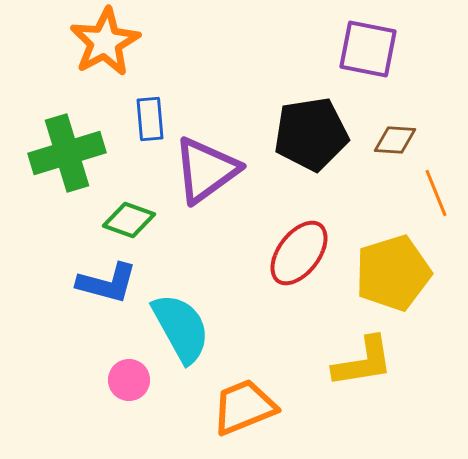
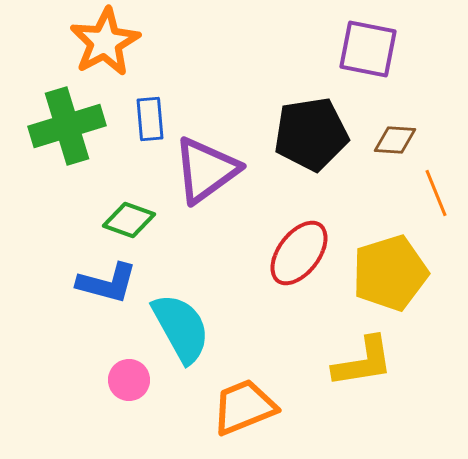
green cross: moved 27 px up
yellow pentagon: moved 3 px left
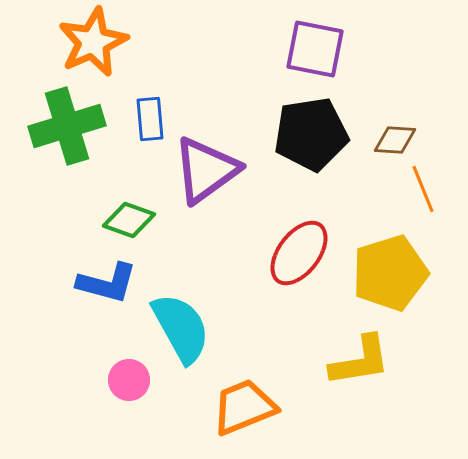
orange star: moved 12 px left; rotated 4 degrees clockwise
purple square: moved 53 px left
orange line: moved 13 px left, 4 px up
yellow L-shape: moved 3 px left, 1 px up
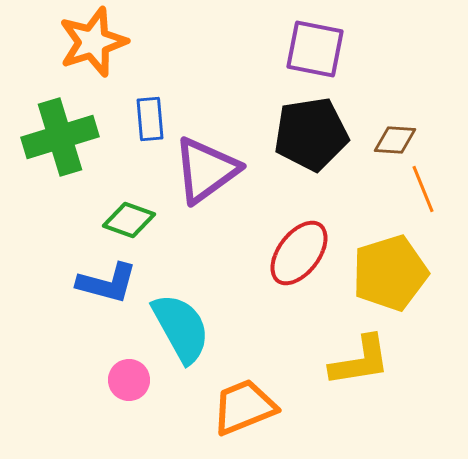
orange star: rotated 6 degrees clockwise
green cross: moved 7 px left, 11 px down
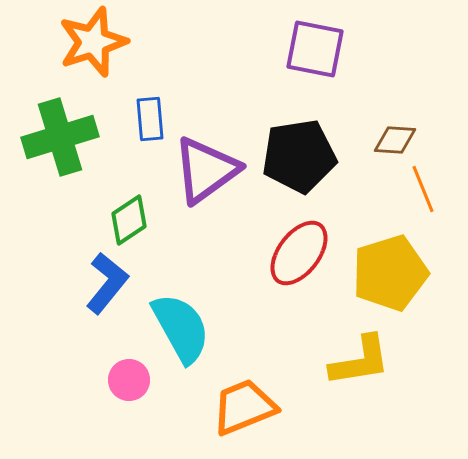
black pentagon: moved 12 px left, 22 px down
green diamond: rotated 54 degrees counterclockwise
blue L-shape: rotated 66 degrees counterclockwise
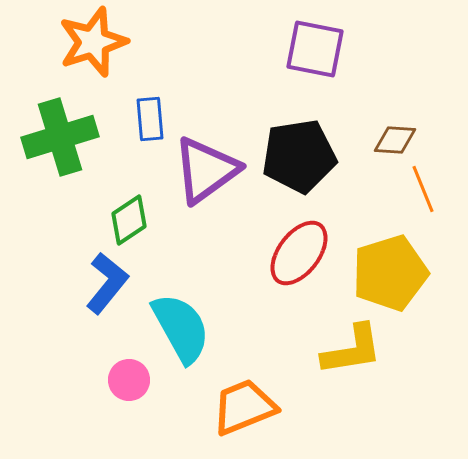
yellow L-shape: moved 8 px left, 11 px up
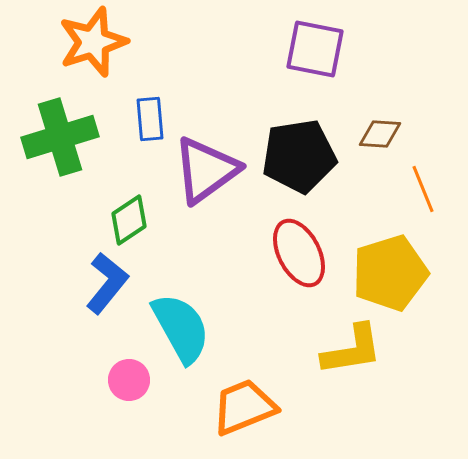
brown diamond: moved 15 px left, 6 px up
red ellipse: rotated 64 degrees counterclockwise
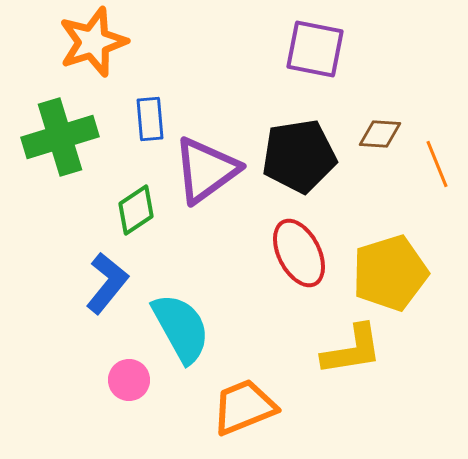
orange line: moved 14 px right, 25 px up
green diamond: moved 7 px right, 10 px up
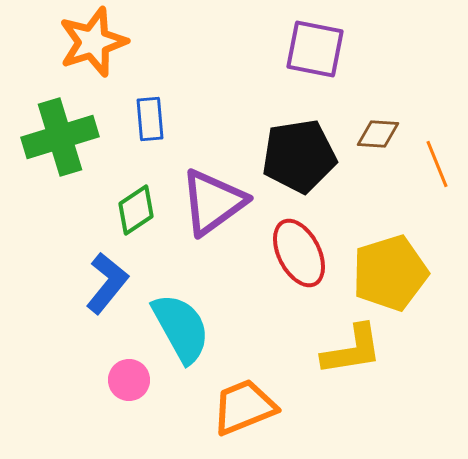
brown diamond: moved 2 px left
purple triangle: moved 7 px right, 32 px down
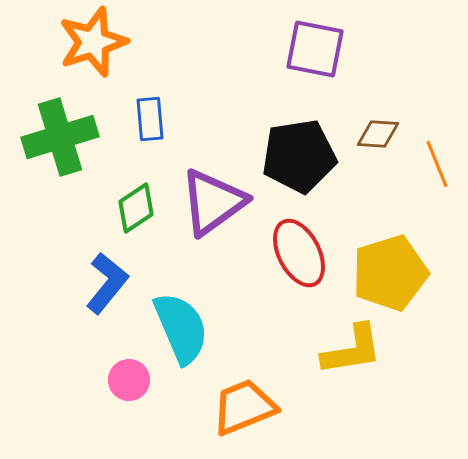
green diamond: moved 2 px up
cyan semicircle: rotated 6 degrees clockwise
